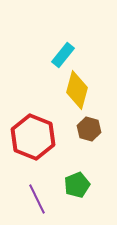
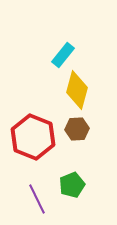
brown hexagon: moved 12 px left; rotated 20 degrees counterclockwise
green pentagon: moved 5 px left
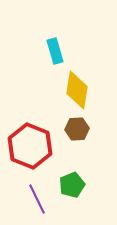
cyan rectangle: moved 8 px left, 4 px up; rotated 55 degrees counterclockwise
yellow diamond: rotated 6 degrees counterclockwise
red hexagon: moved 3 px left, 9 px down
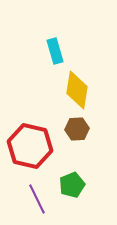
red hexagon: rotated 9 degrees counterclockwise
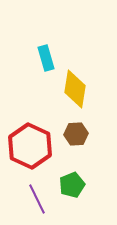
cyan rectangle: moved 9 px left, 7 px down
yellow diamond: moved 2 px left, 1 px up
brown hexagon: moved 1 px left, 5 px down
red hexagon: rotated 12 degrees clockwise
